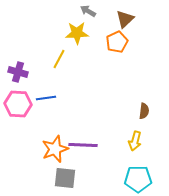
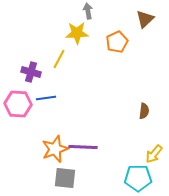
gray arrow: rotated 49 degrees clockwise
brown triangle: moved 20 px right
purple cross: moved 13 px right
yellow arrow: moved 19 px right, 13 px down; rotated 24 degrees clockwise
purple line: moved 2 px down
cyan pentagon: moved 1 px up
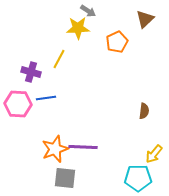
gray arrow: rotated 133 degrees clockwise
yellow star: moved 1 px right, 5 px up
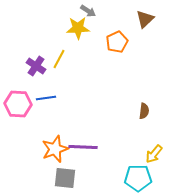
purple cross: moved 5 px right, 6 px up; rotated 18 degrees clockwise
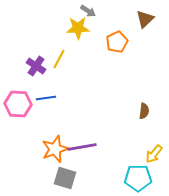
purple line: moved 1 px left; rotated 12 degrees counterclockwise
gray square: rotated 10 degrees clockwise
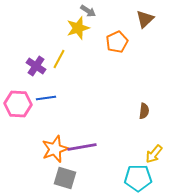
yellow star: rotated 15 degrees counterclockwise
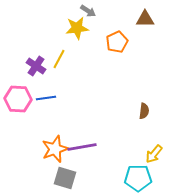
brown triangle: rotated 42 degrees clockwise
yellow star: moved 1 px left; rotated 10 degrees clockwise
pink hexagon: moved 5 px up
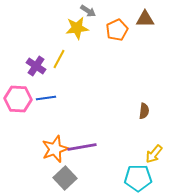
orange pentagon: moved 12 px up
gray square: rotated 30 degrees clockwise
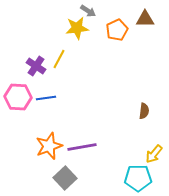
pink hexagon: moved 2 px up
orange star: moved 6 px left, 3 px up
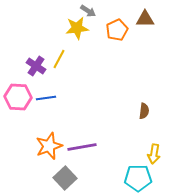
yellow arrow: rotated 30 degrees counterclockwise
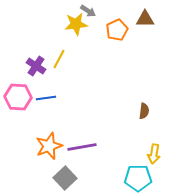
yellow star: moved 1 px left, 4 px up
